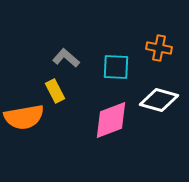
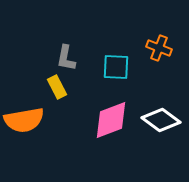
orange cross: rotated 10 degrees clockwise
gray L-shape: rotated 120 degrees counterclockwise
yellow rectangle: moved 2 px right, 4 px up
white diamond: moved 2 px right, 20 px down; rotated 21 degrees clockwise
orange semicircle: moved 3 px down
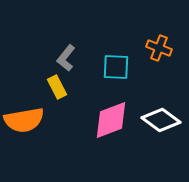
gray L-shape: rotated 28 degrees clockwise
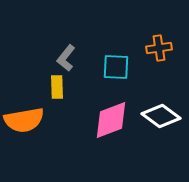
orange cross: rotated 30 degrees counterclockwise
yellow rectangle: rotated 25 degrees clockwise
white diamond: moved 4 px up
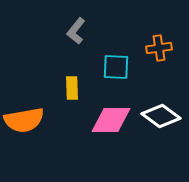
gray L-shape: moved 10 px right, 27 px up
yellow rectangle: moved 15 px right, 1 px down
pink diamond: rotated 21 degrees clockwise
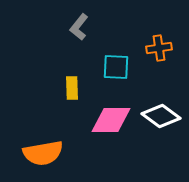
gray L-shape: moved 3 px right, 4 px up
orange semicircle: moved 19 px right, 33 px down
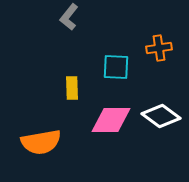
gray L-shape: moved 10 px left, 10 px up
orange semicircle: moved 2 px left, 11 px up
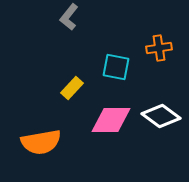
cyan square: rotated 8 degrees clockwise
yellow rectangle: rotated 45 degrees clockwise
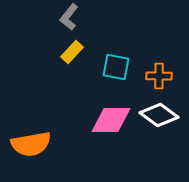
orange cross: moved 28 px down; rotated 10 degrees clockwise
yellow rectangle: moved 36 px up
white diamond: moved 2 px left, 1 px up
orange semicircle: moved 10 px left, 2 px down
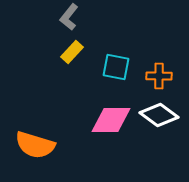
orange semicircle: moved 4 px right, 1 px down; rotated 27 degrees clockwise
